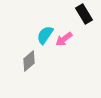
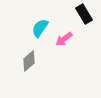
cyan semicircle: moved 5 px left, 7 px up
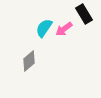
cyan semicircle: moved 4 px right
pink arrow: moved 10 px up
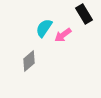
pink arrow: moved 1 px left, 6 px down
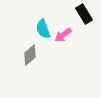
cyan semicircle: moved 1 px left, 1 px down; rotated 54 degrees counterclockwise
gray diamond: moved 1 px right, 6 px up
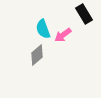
gray diamond: moved 7 px right
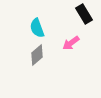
cyan semicircle: moved 6 px left, 1 px up
pink arrow: moved 8 px right, 8 px down
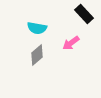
black rectangle: rotated 12 degrees counterclockwise
cyan semicircle: rotated 60 degrees counterclockwise
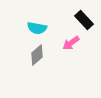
black rectangle: moved 6 px down
